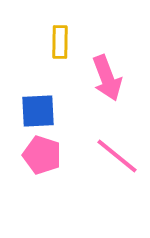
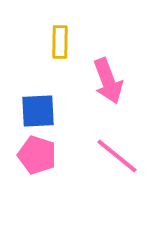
pink arrow: moved 1 px right, 3 px down
pink pentagon: moved 5 px left
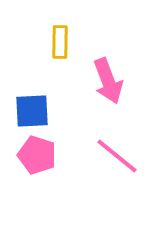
blue square: moved 6 px left
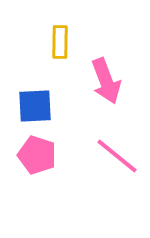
pink arrow: moved 2 px left
blue square: moved 3 px right, 5 px up
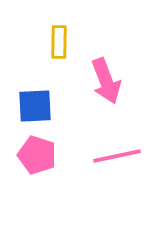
yellow rectangle: moved 1 px left
pink line: rotated 51 degrees counterclockwise
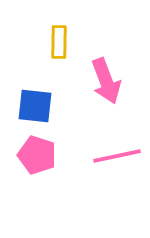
blue square: rotated 9 degrees clockwise
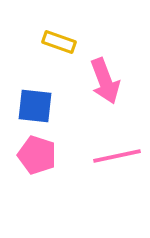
yellow rectangle: rotated 72 degrees counterclockwise
pink arrow: moved 1 px left
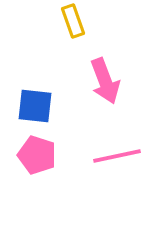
yellow rectangle: moved 14 px right, 21 px up; rotated 52 degrees clockwise
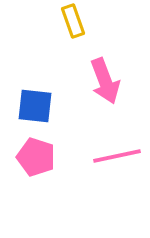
pink pentagon: moved 1 px left, 2 px down
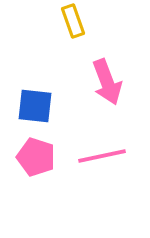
pink arrow: moved 2 px right, 1 px down
pink line: moved 15 px left
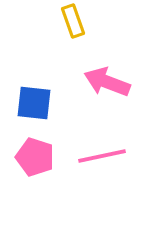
pink arrow: rotated 132 degrees clockwise
blue square: moved 1 px left, 3 px up
pink pentagon: moved 1 px left
